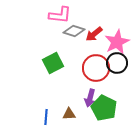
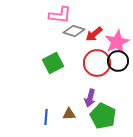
black circle: moved 1 px right, 2 px up
red circle: moved 1 px right, 5 px up
green pentagon: moved 1 px left, 8 px down
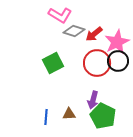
pink L-shape: rotated 25 degrees clockwise
purple arrow: moved 3 px right, 2 px down
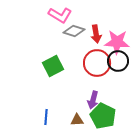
red arrow: moved 2 px right; rotated 60 degrees counterclockwise
pink star: rotated 30 degrees clockwise
green square: moved 3 px down
brown triangle: moved 8 px right, 6 px down
